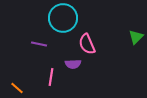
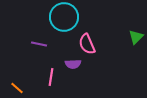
cyan circle: moved 1 px right, 1 px up
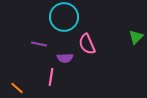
purple semicircle: moved 8 px left, 6 px up
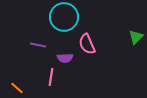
purple line: moved 1 px left, 1 px down
